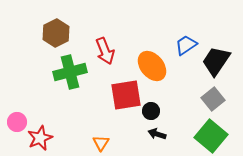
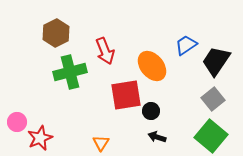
black arrow: moved 3 px down
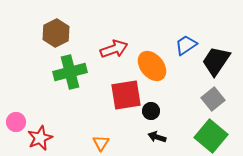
red arrow: moved 9 px right, 2 px up; rotated 88 degrees counterclockwise
pink circle: moved 1 px left
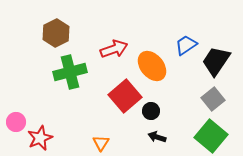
red square: moved 1 px left, 1 px down; rotated 32 degrees counterclockwise
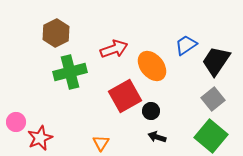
red square: rotated 12 degrees clockwise
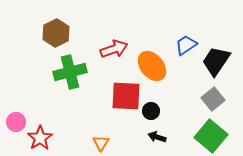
red square: moved 1 px right; rotated 32 degrees clockwise
red star: rotated 10 degrees counterclockwise
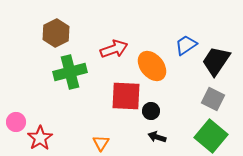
gray square: rotated 25 degrees counterclockwise
